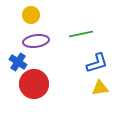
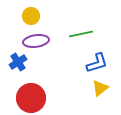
yellow circle: moved 1 px down
blue cross: rotated 24 degrees clockwise
red circle: moved 3 px left, 14 px down
yellow triangle: rotated 30 degrees counterclockwise
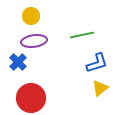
green line: moved 1 px right, 1 px down
purple ellipse: moved 2 px left
blue cross: rotated 12 degrees counterclockwise
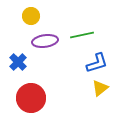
purple ellipse: moved 11 px right
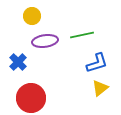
yellow circle: moved 1 px right
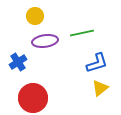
yellow circle: moved 3 px right
green line: moved 2 px up
blue cross: rotated 12 degrees clockwise
red circle: moved 2 px right
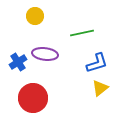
purple ellipse: moved 13 px down; rotated 15 degrees clockwise
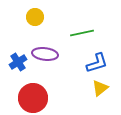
yellow circle: moved 1 px down
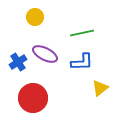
purple ellipse: rotated 20 degrees clockwise
blue L-shape: moved 15 px left, 1 px up; rotated 15 degrees clockwise
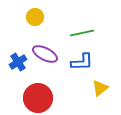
red circle: moved 5 px right
